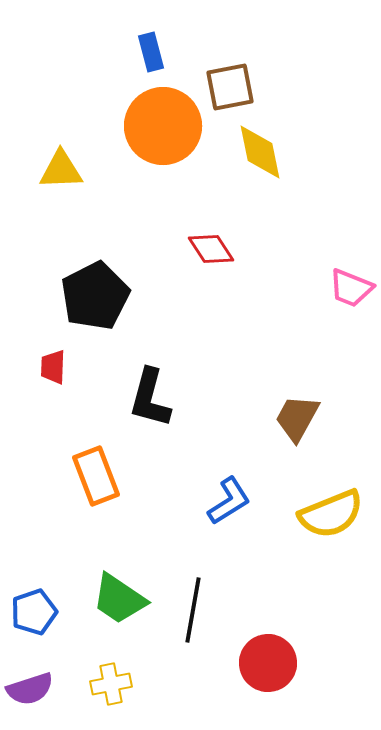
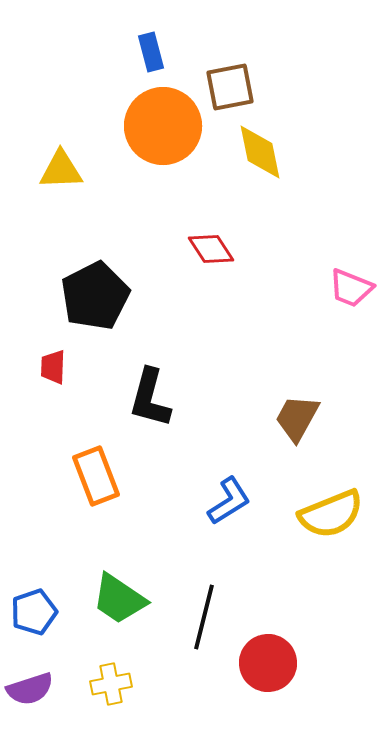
black line: moved 11 px right, 7 px down; rotated 4 degrees clockwise
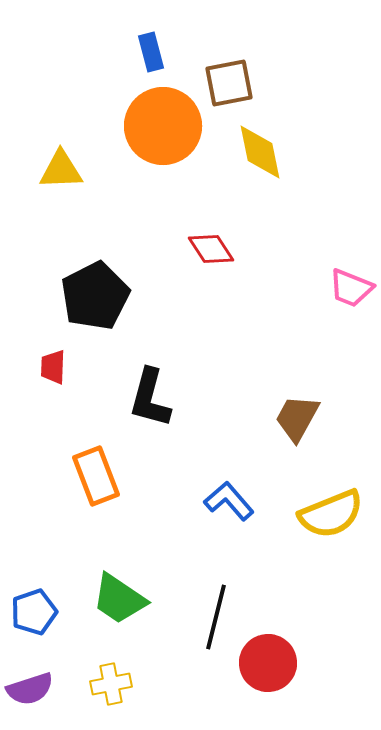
brown square: moved 1 px left, 4 px up
blue L-shape: rotated 99 degrees counterclockwise
black line: moved 12 px right
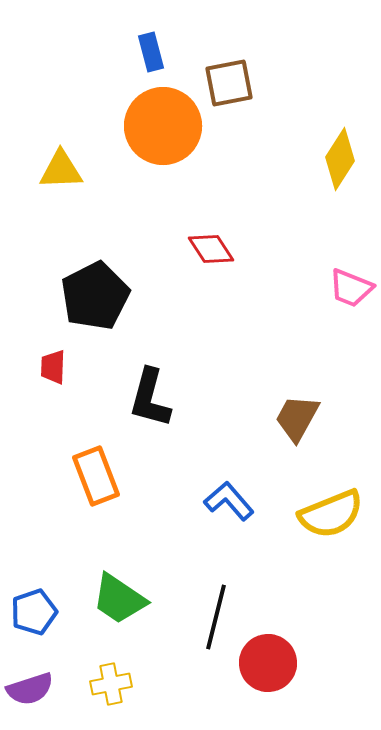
yellow diamond: moved 80 px right, 7 px down; rotated 44 degrees clockwise
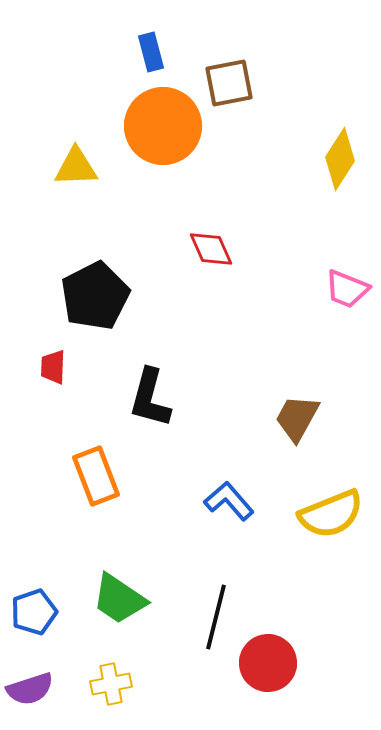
yellow triangle: moved 15 px right, 3 px up
red diamond: rotated 9 degrees clockwise
pink trapezoid: moved 4 px left, 1 px down
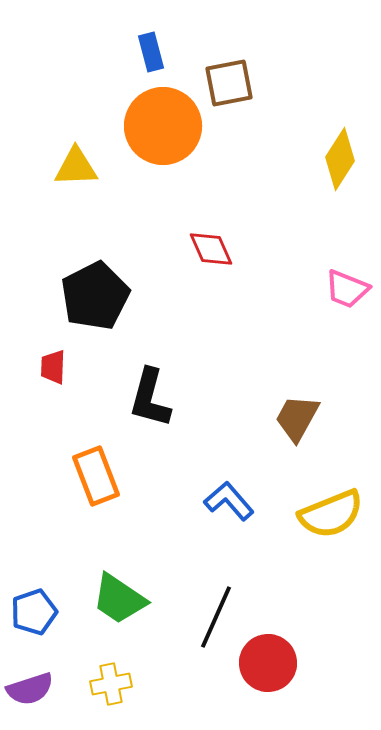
black line: rotated 10 degrees clockwise
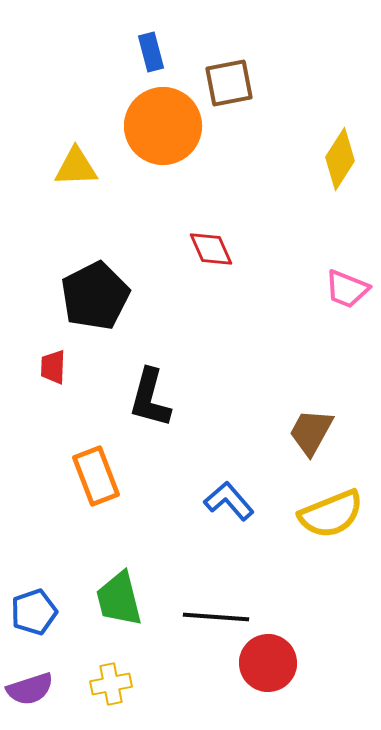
brown trapezoid: moved 14 px right, 14 px down
green trapezoid: rotated 42 degrees clockwise
black line: rotated 70 degrees clockwise
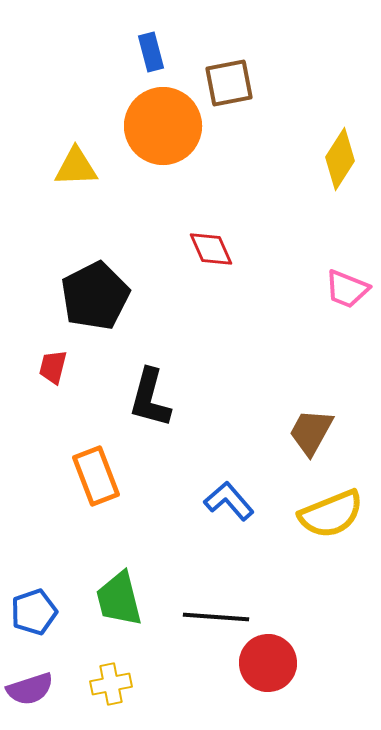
red trapezoid: rotated 12 degrees clockwise
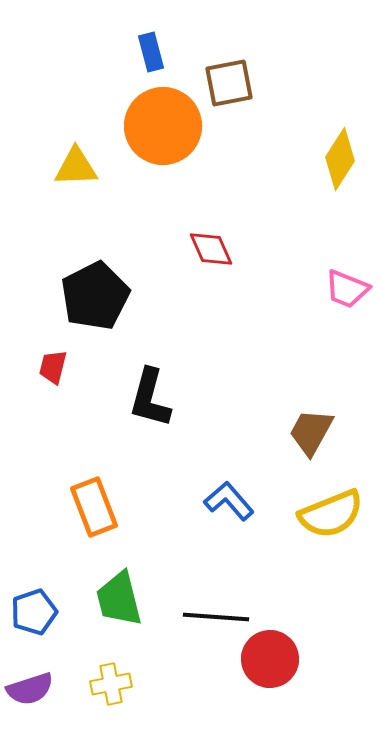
orange rectangle: moved 2 px left, 31 px down
red circle: moved 2 px right, 4 px up
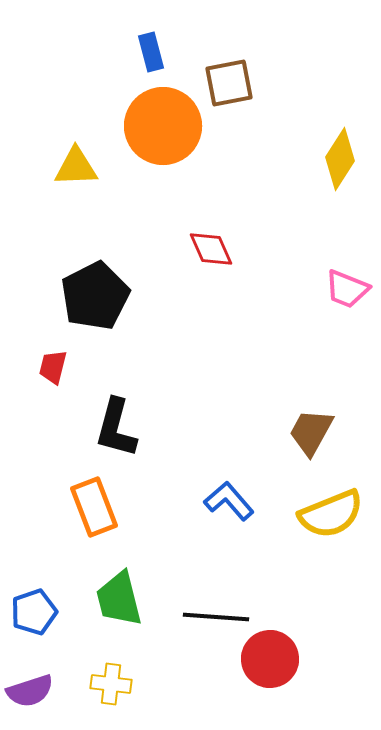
black L-shape: moved 34 px left, 30 px down
yellow cross: rotated 18 degrees clockwise
purple semicircle: moved 2 px down
